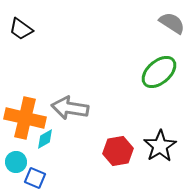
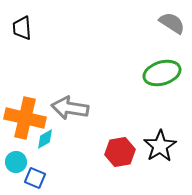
black trapezoid: moved 1 px right, 1 px up; rotated 50 degrees clockwise
green ellipse: moved 3 px right, 1 px down; rotated 24 degrees clockwise
red hexagon: moved 2 px right, 1 px down
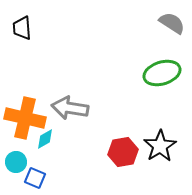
red hexagon: moved 3 px right
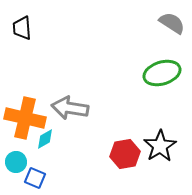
red hexagon: moved 2 px right, 2 px down
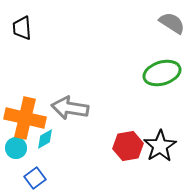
red hexagon: moved 3 px right, 8 px up
cyan circle: moved 14 px up
blue square: rotated 30 degrees clockwise
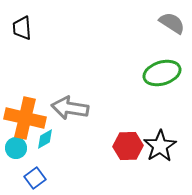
red hexagon: rotated 8 degrees clockwise
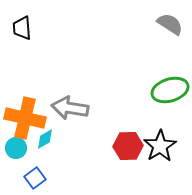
gray semicircle: moved 2 px left, 1 px down
green ellipse: moved 8 px right, 17 px down
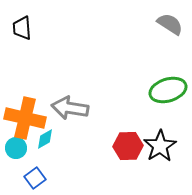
green ellipse: moved 2 px left
